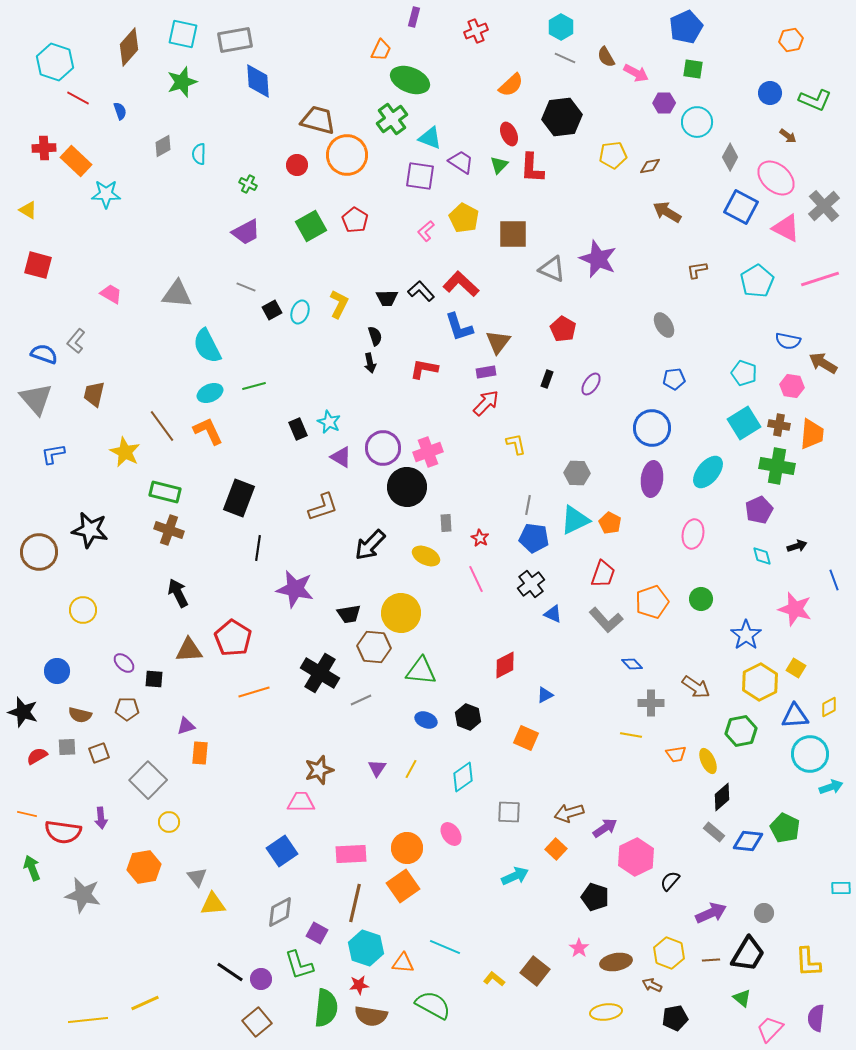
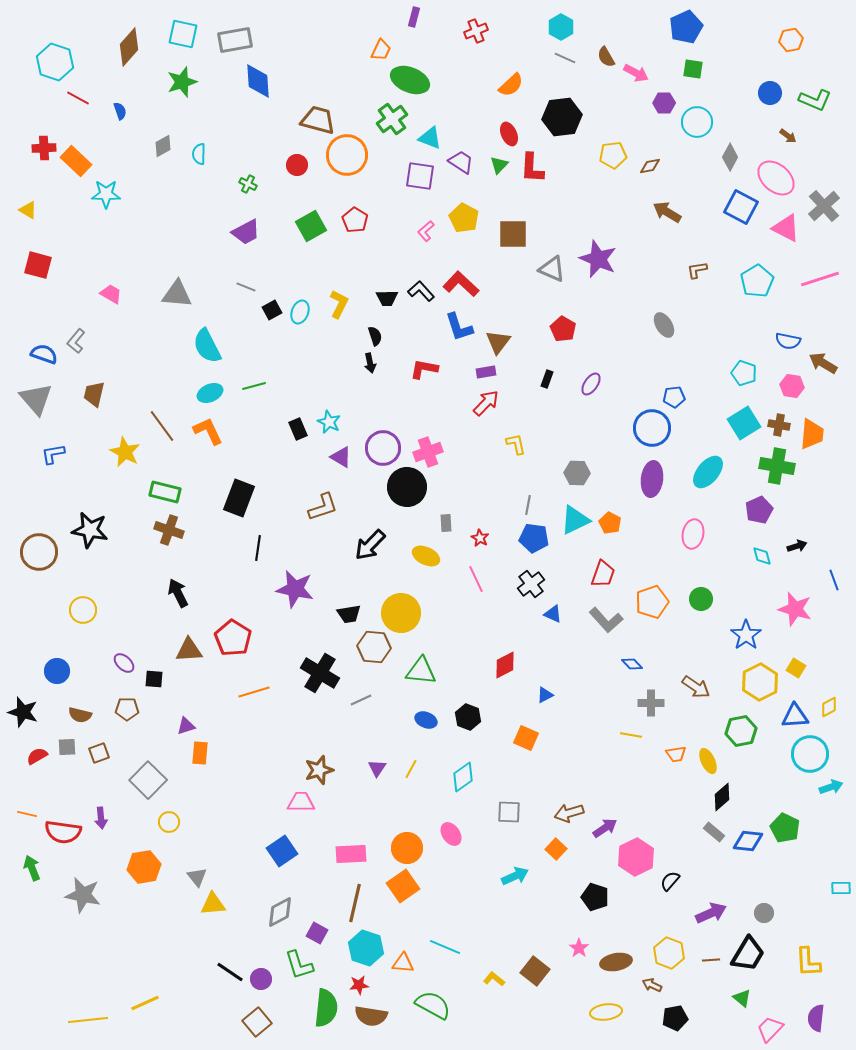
blue pentagon at (674, 379): moved 18 px down
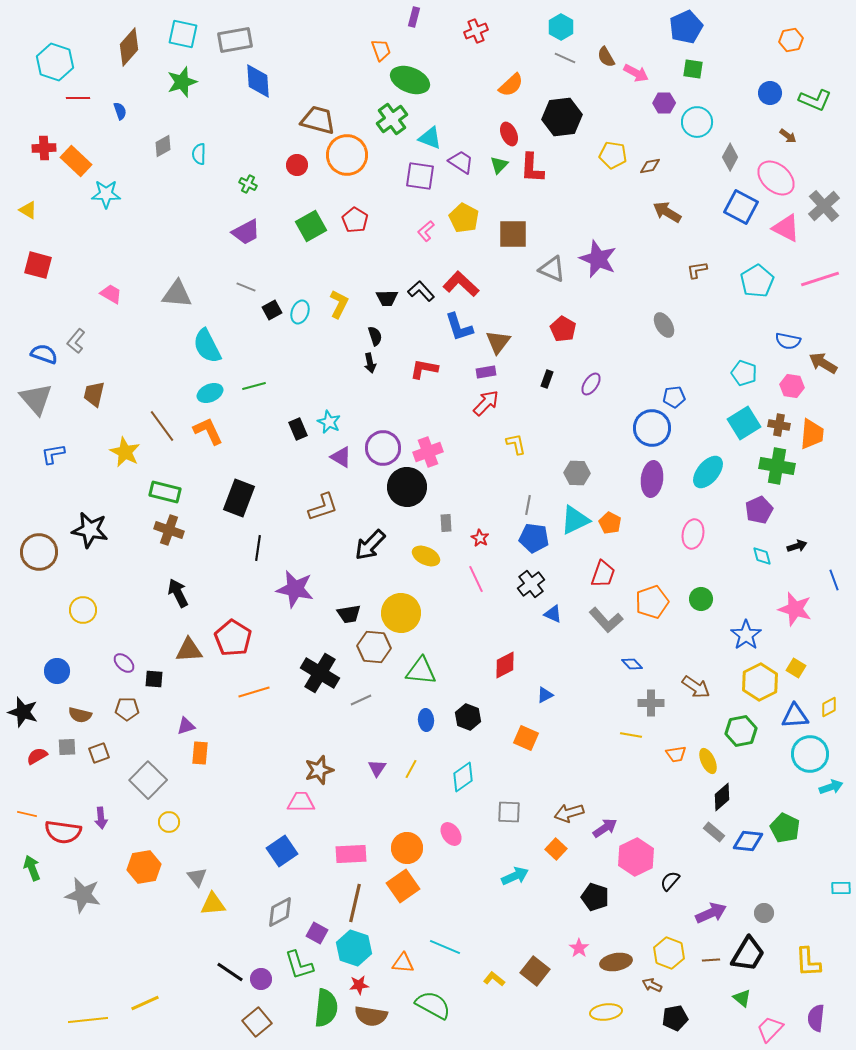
orange trapezoid at (381, 50): rotated 45 degrees counterclockwise
red line at (78, 98): rotated 30 degrees counterclockwise
yellow pentagon at (613, 155): rotated 16 degrees clockwise
blue ellipse at (426, 720): rotated 65 degrees clockwise
cyan hexagon at (366, 948): moved 12 px left
